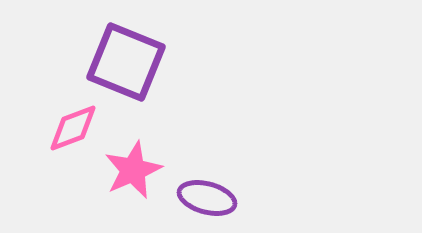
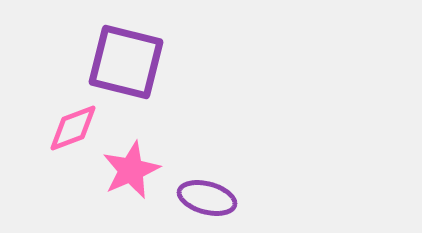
purple square: rotated 8 degrees counterclockwise
pink star: moved 2 px left
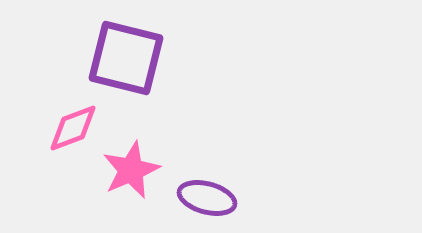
purple square: moved 4 px up
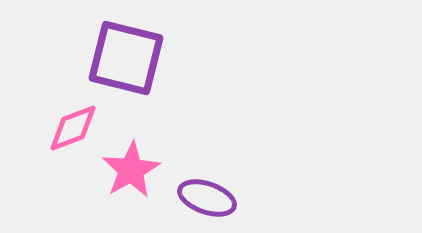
pink star: rotated 6 degrees counterclockwise
purple ellipse: rotated 4 degrees clockwise
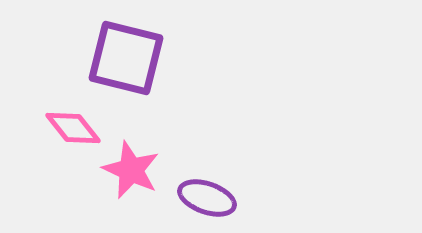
pink diamond: rotated 72 degrees clockwise
pink star: rotated 18 degrees counterclockwise
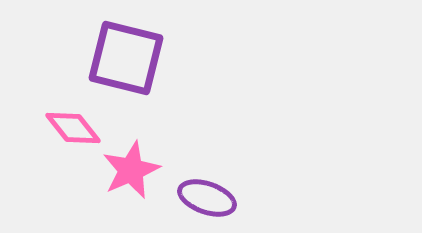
pink star: rotated 24 degrees clockwise
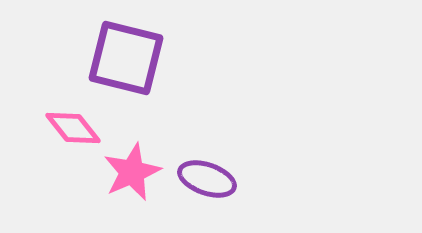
pink star: moved 1 px right, 2 px down
purple ellipse: moved 19 px up
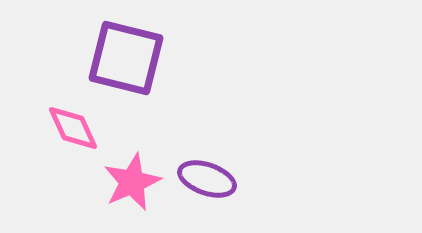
pink diamond: rotated 14 degrees clockwise
pink star: moved 10 px down
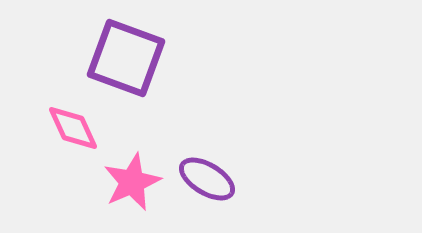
purple square: rotated 6 degrees clockwise
purple ellipse: rotated 12 degrees clockwise
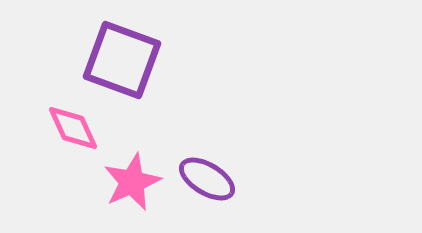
purple square: moved 4 px left, 2 px down
